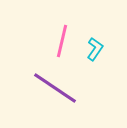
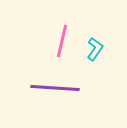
purple line: rotated 30 degrees counterclockwise
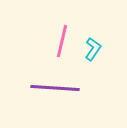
cyan L-shape: moved 2 px left
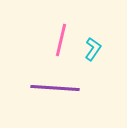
pink line: moved 1 px left, 1 px up
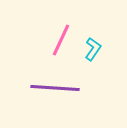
pink line: rotated 12 degrees clockwise
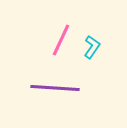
cyan L-shape: moved 1 px left, 2 px up
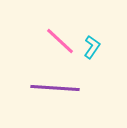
pink line: moved 1 px left, 1 px down; rotated 72 degrees counterclockwise
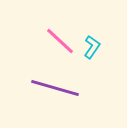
purple line: rotated 12 degrees clockwise
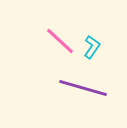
purple line: moved 28 px right
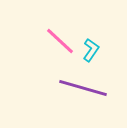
cyan L-shape: moved 1 px left, 3 px down
